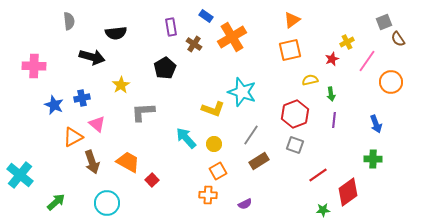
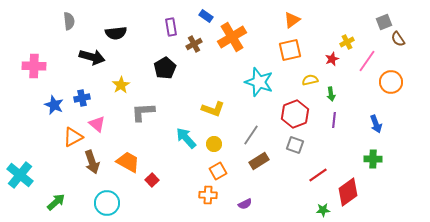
brown cross at (194, 44): rotated 28 degrees clockwise
cyan star at (242, 92): moved 17 px right, 10 px up
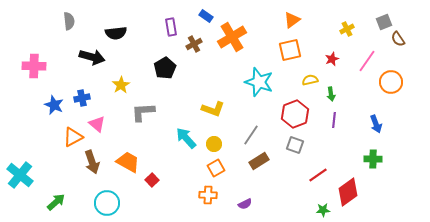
yellow cross at (347, 42): moved 13 px up
orange square at (218, 171): moved 2 px left, 3 px up
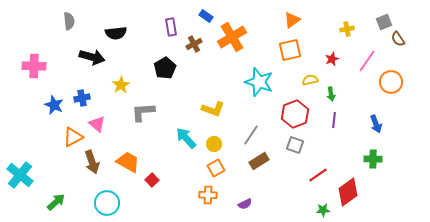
yellow cross at (347, 29): rotated 16 degrees clockwise
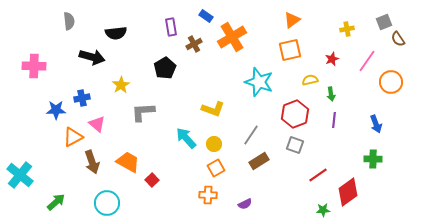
blue star at (54, 105): moved 2 px right, 5 px down; rotated 24 degrees counterclockwise
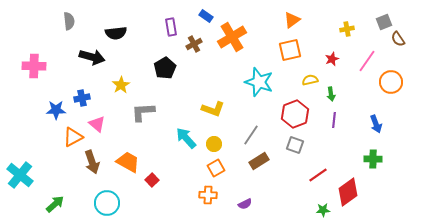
green arrow at (56, 202): moved 1 px left, 2 px down
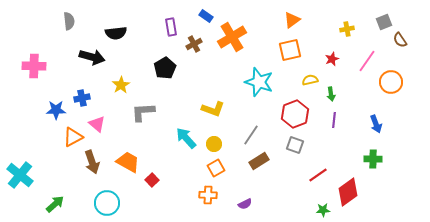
brown semicircle at (398, 39): moved 2 px right, 1 px down
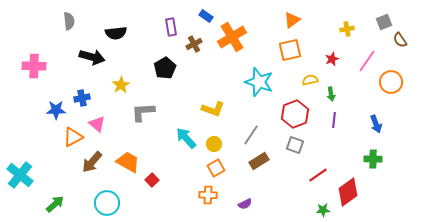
brown arrow at (92, 162): rotated 60 degrees clockwise
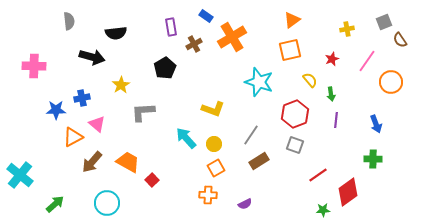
yellow semicircle at (310, 80): rotated 63 degrees clockwise
purple line at (334, 120): moved 2 px right
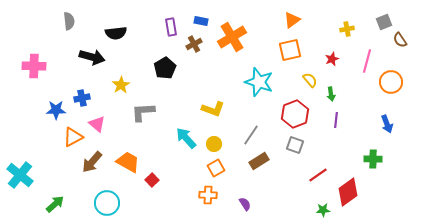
blue rectangle at (206, 16): moved 5 px left, 5 px down; rotated 24 degrees counterclockwise
pink line at (367, 61): rotated 20 degrees counterclockwise
blue arrow at (376, 124): moved 11 px right
purple semicircle at (245, 204): rotated 96 degrees counterclockwise
